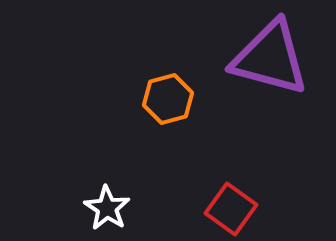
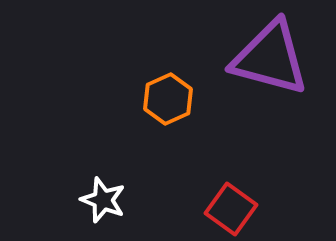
orange hexagon: rotated 9 degrees counterclockwise
white star: moved 4 px left, 8 px up; rotated 12 degrees counterclockwise
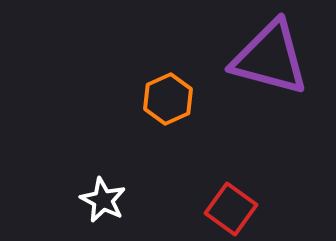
white star: rotated 6 degrees clockwise
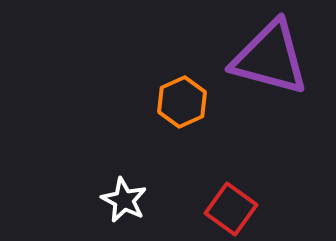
orange hexagon: moved 14 px right, 3 px down
white star: moved 21 px right
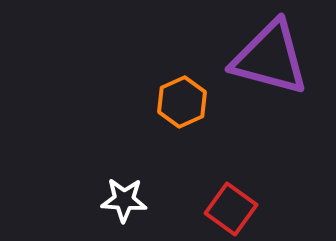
white star: rotated 24 degrees counterclockwise
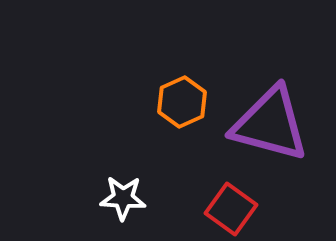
purple triangle: moved 66 px down
white star: moved 1 px left, 2 px up
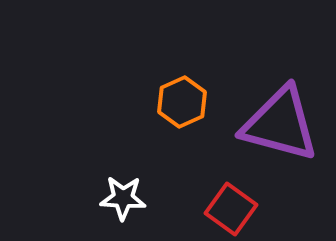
purple triangle: moved 10 px right
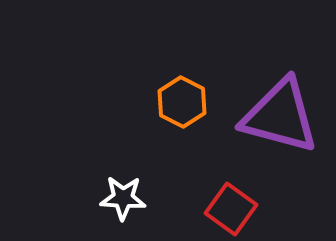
orange hexagon: rotated 9 degrees counterclockwise
purple triangle: moved 8 px up
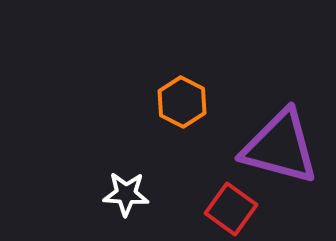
purple triangle: moved 31 px down
white star: moved 3 px right, 4 px up
